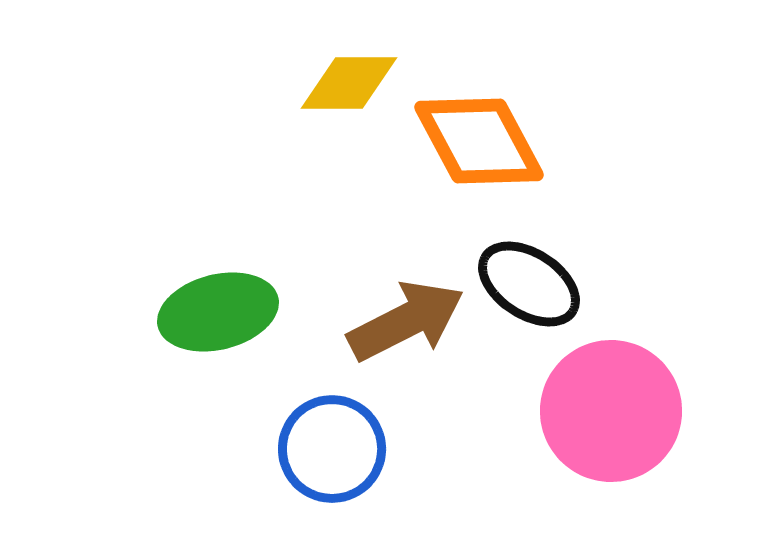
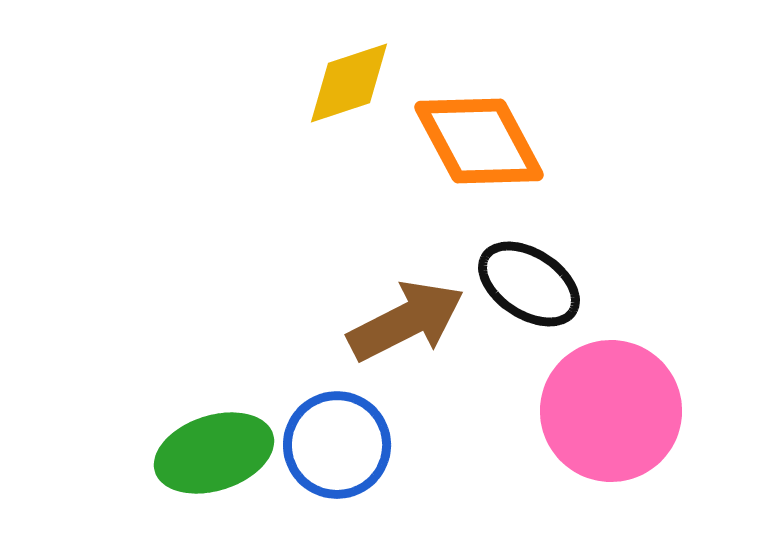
yellow diamond: rotated 18 degrees counterclockwise
green ellipse: moved 4 px left, 141 px down; rotated 4 degrees counterclockwise
blue circle: moved 5 px right, 4 px up
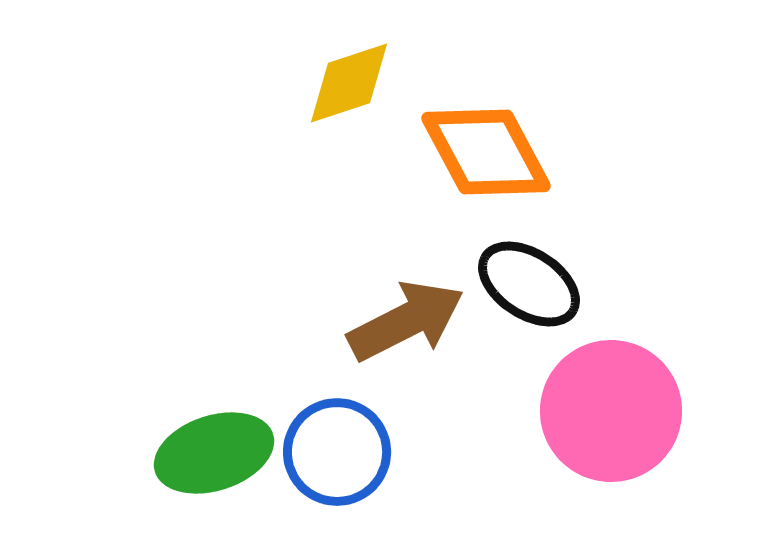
orange diamond: moved 7 px right, 11 px down
blue circle: moved 7 px down
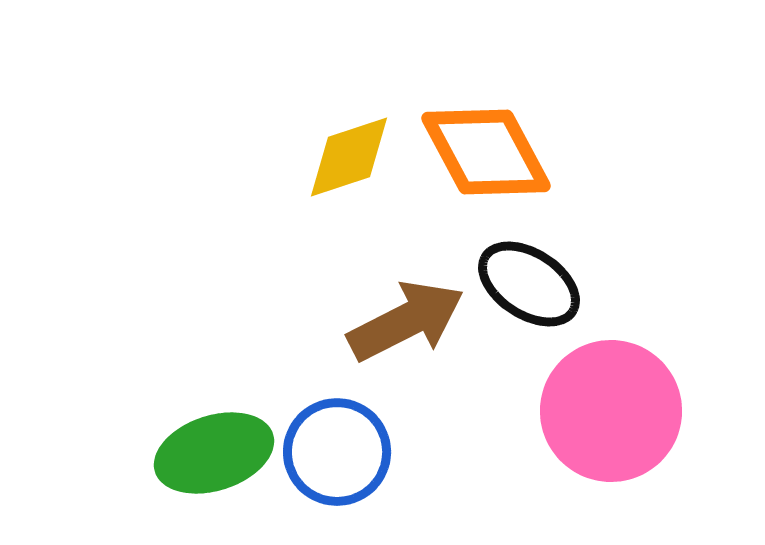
yellow diamond: moved 74 px down
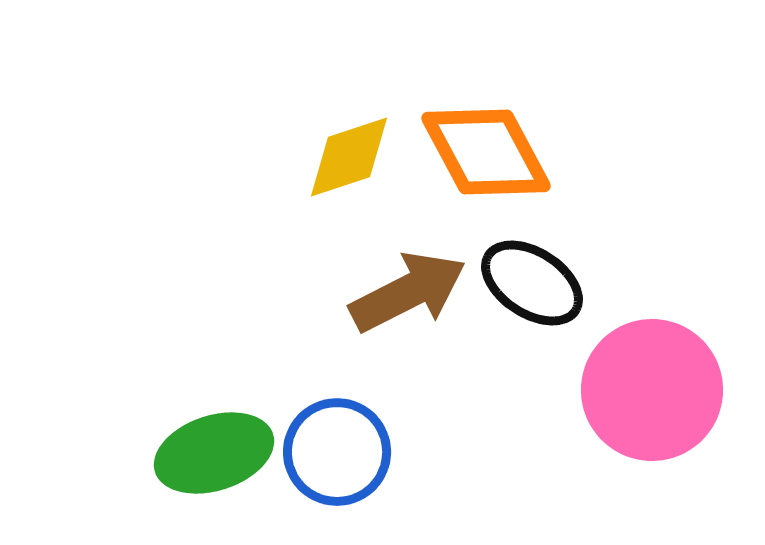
black ellipse: moved 3 px right, 1 px up
brown arrow: moved 2 px right, 29 px up
pink circle: moved 41 px right, 21 px up
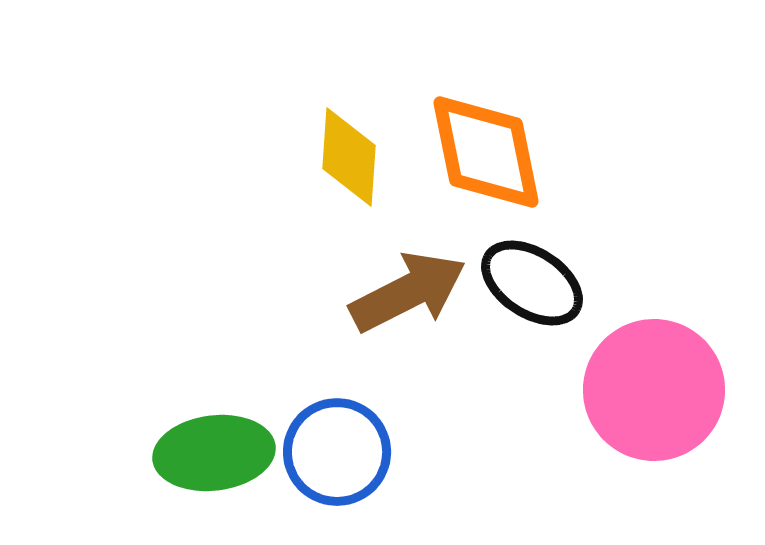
orange diamond: rotated 17 degrees clockwise
yellow diamond: rotated 68 degrees counterclockwise
pink circle: moved 2 px right
green ellipse: rotated 11 degrees clockwise
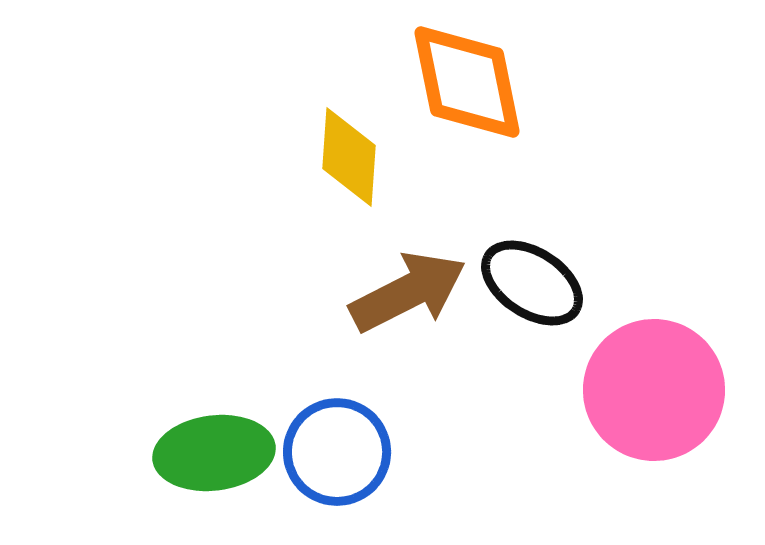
orange diamond: moved 19 px left, 70 px up
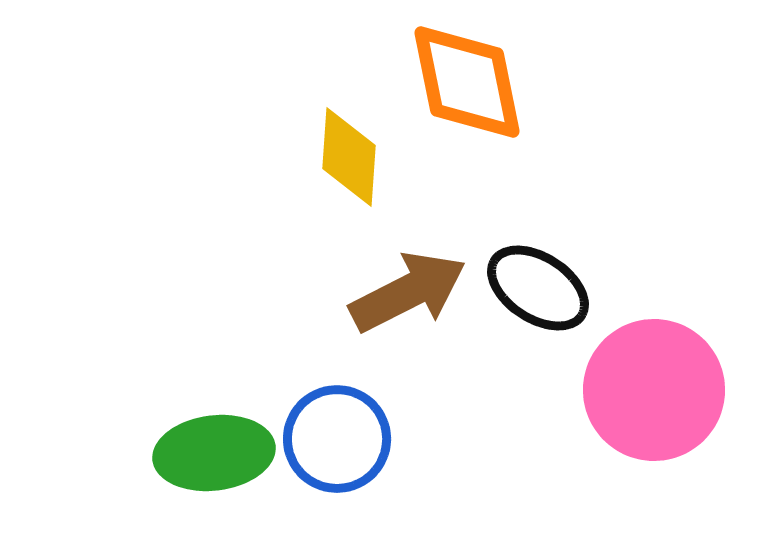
black ellipse: moved 6 px right, 5 px down
blue circle: moved 13 px up
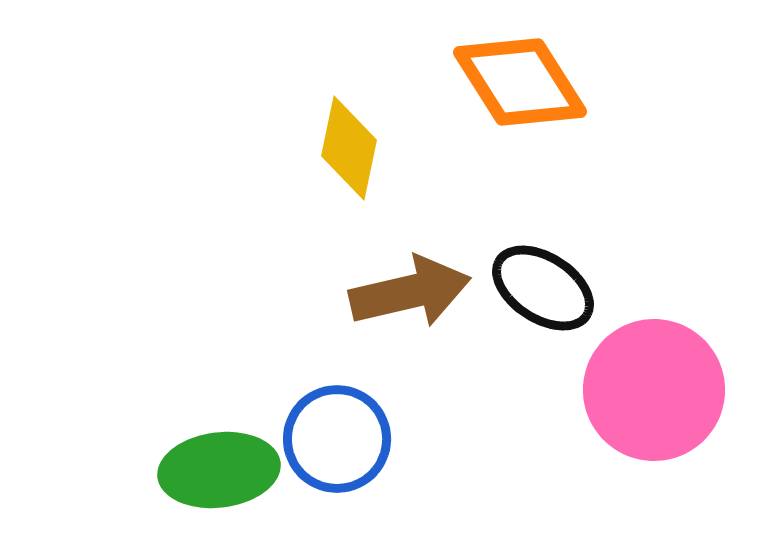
orange diamond: moved 53 px right; rotated 21 degrees counterclockwise
yellow diamond: moved 9 px up; rotated 8 degrees clockwise
black ellipse: moved 5 px right
brown arrow: moved 2 px right; rotated 14 degrees clockwise
green ellipse: moved 5 px right, 17 px down
